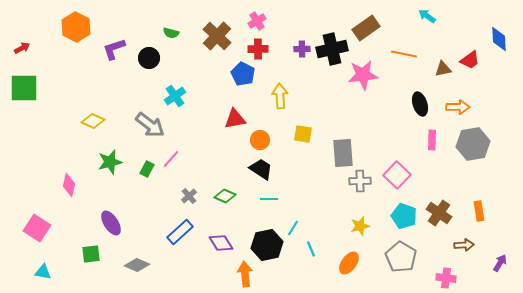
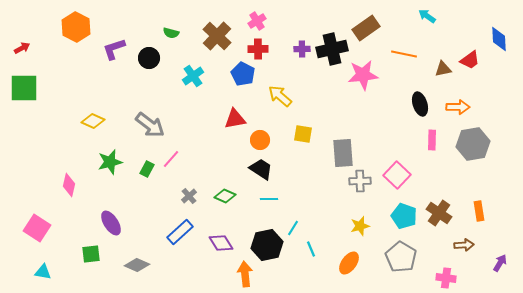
cyan cross at (175, 96): moved 18 px right, 20 px up
yellow arrow at (280, 96): rotated 45 degrees counterclockwise
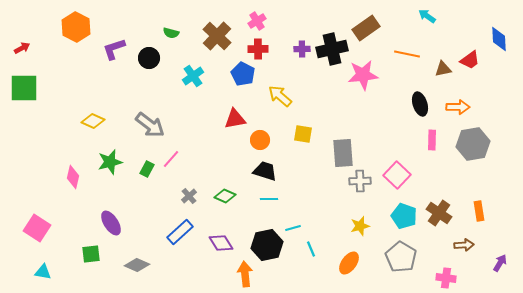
orange line at (404, 54): moved 3 px right
black trapezoid at (261, 169): moved 4 px right, 2 px down; rotated 15 degrees counterclockwise
pink diamond at (69, 185): moved 4 px right, 8 px up
cyan line at (293, 228): rotated 42 degrees clockwise
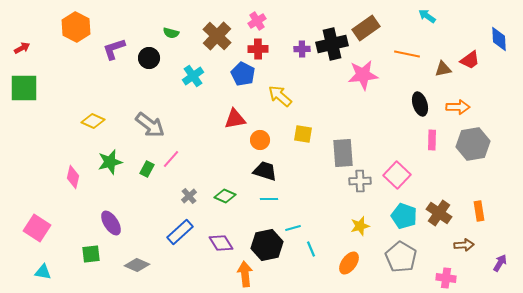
black cross at (332, 49): moved 5 px up
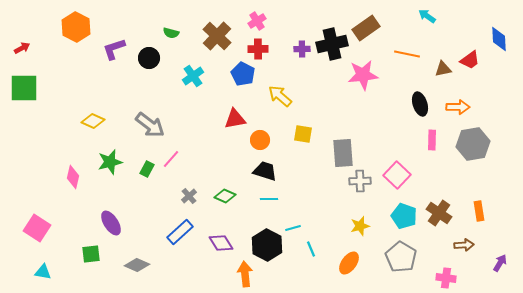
black hexagon at (267, 245): rotated 20 degrees counterclockwise
